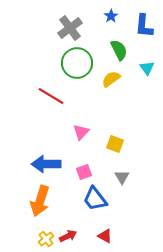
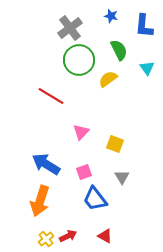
blue star: rotated 24 degrees counterclockwise
green circle: moved 2 px right, 3 px up
yellow semicircle: moved 3 px left
blue arrow: rotated 32 degrees clockwise
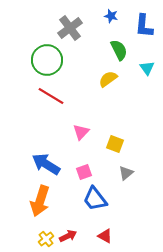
green circle: moved 32 px left
gray triangle: moved 4 px right, 4 px up; rotated 21 degrees clockwise
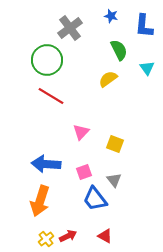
blue arrow: rotated 28 degrees counterclockwise
gray triangle: moved 12 px left, 7 px down; rotated 28 degrees counterclockwise
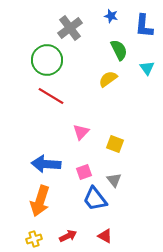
yellow cross: moved 12 px left; rotated 21 degrees clockwise
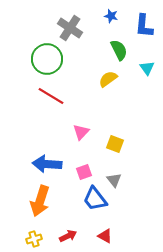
gray cross: rotated 20 degrees counterclockwise
green circle: moved 1 px up
blue arrow: moved 1 px right
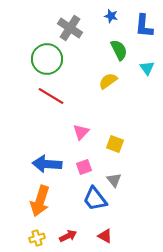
yellow semicircle: moved 2 px down
pink square: moved 5 px up
yellow cross: moved 3 px right, 1 px up
